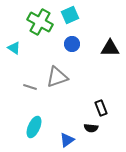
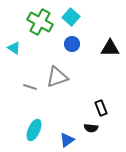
cyan square: moved 1 px right, 2 px down; rotated 24 degrees counterclockwise
cyan ellipse: moved 3 px down
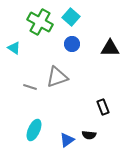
black rectangle: moved 2 px right, 1 px up
black semicircle: moved 2 px left, 7 px down
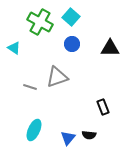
blue triangle: moved 1 px right, 2 px up; rotated 14 degrees counterclockwise
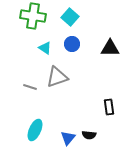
cyan square: moved 1 px left
green cross: moved 7 px left, 6 px up; rotated 20 degrees counterclockwise
cyan triangle: moved 31 px right
black rectangle: moved 6 px right; rotated 14 degrees clockwise
cyan ellipse: moved 1 px right
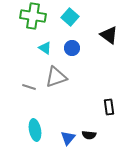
blue circle: moved 4 px down
black triangle: moved 1 px left, 13 px up; rotated 36 degrees clockwise
gray triangle: moved 1 px left
gray line: moved 1 px left
cyan ellipse: rotated 35 degrees counterclockwise
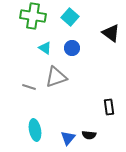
black triangle: moved 2 px right, 2 px up
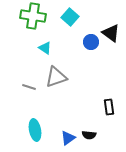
blue circle: moved 19 px right, 6 px up
blue triangle: rotated 14 degrees clockwise
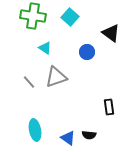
blue circle: moved 4 px left, 10 px down
gray line: moved 5 px up; rotated 32 degrees clockwise
blue triangle: rotated 49 degrees counterclockwise
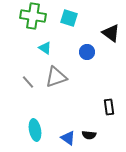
cyan square: moved 1 px left, 1 px down; rotated 24 degrees counterclockwise
gray line: moved 1 px left
